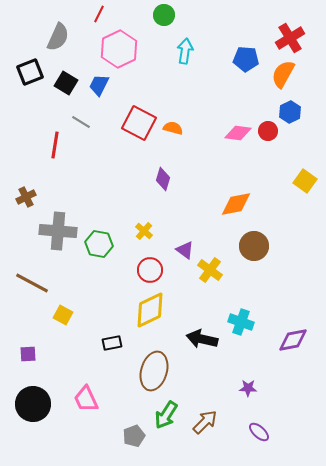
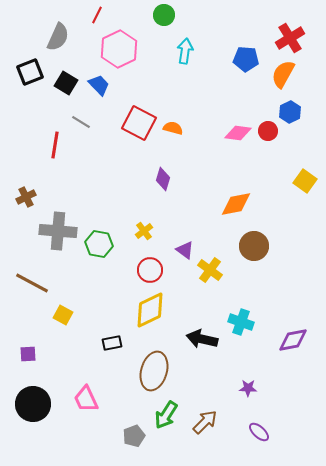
red line at (99, 14): moved 2 px left, 1 px down
blue trapezoid at (99, 85): rotated 110 degrees clockwise
yellow cross at (144, 231): rotated 12 degrees clockwise
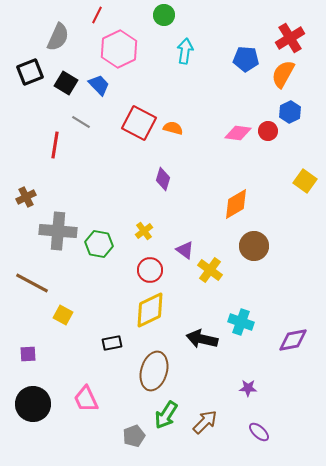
orange diamond at (236, 204): rotated 20 degrees counterclockwise
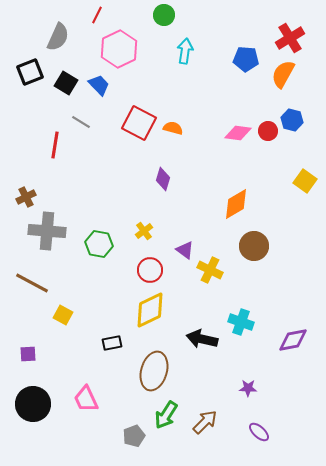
blue hexagon at (290, 112): moved 2 px right, 8 px down; rotated 20 degrees counterclockwise
gray cross at (58, 231): moved 11 px left
yellow cross at (210, 270): rotated 10 degrees counterclockwise
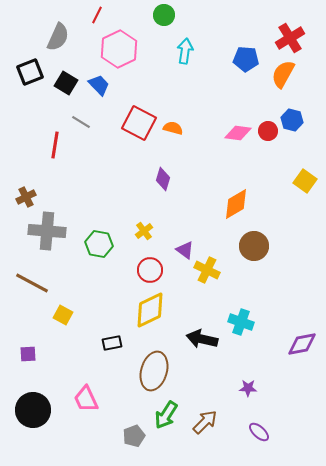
yellow cross at (210, 270): moved 3 px left
purple diamond at (293, 340): moved 9 px right, 4 px down
black circle at (33, 404): moved 6 px down
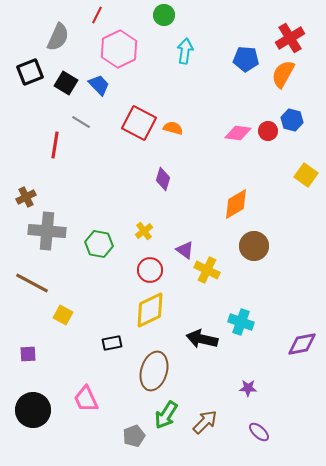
yellow square at (305, 181): moved 1 px right, 6 px up
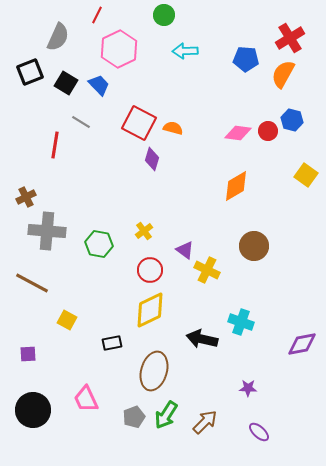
cyan arrow at (185, 51): rotated 100 degrees counterclockwise
purple diamond at (163, 179): moved 11 px left, 20 px up
orange diamond at (236, 204): moved 18 px up
yellow square at (63, 315): moved 4 px right, 5 px down
gray pentagon at (134, 436): moved 19 px up
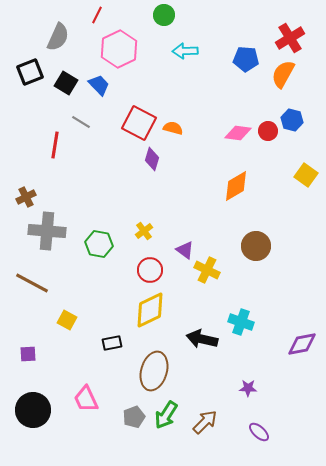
brown circle at (254, 246): moved 2 px right
